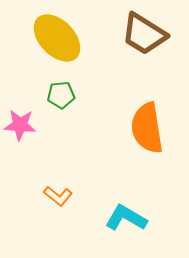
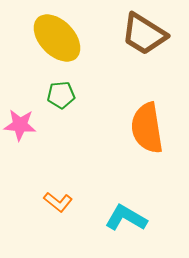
orange L-shape: moved 6 px down
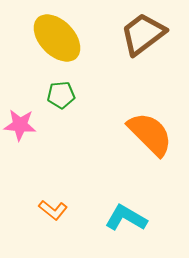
brown trapezoid: moved 1 px left; rotated 111 degrees clockwise
orange semicircle: moved 3 px right, 6 px down; rotated 144 degrees clockwise
orange L-shape: moved 5 px left, 8 px down
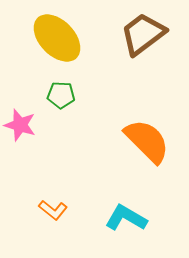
green pentagon: rotated 8 degrees clockwise
pink star: rotated 12 degrees clockwise
orange semicircle: moved 3 px left, 7 px down
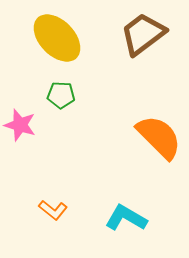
orange semicircle: moved 12 px right, 4 px up
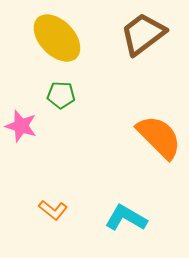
pink star: moved 1 px right, 1 px down
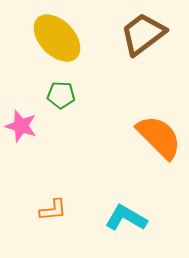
orange L-shape: rotated 44 degrees counterclockwise
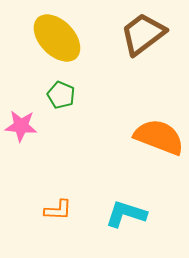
green pentagon: rotated 20 degrees clockwise
pink star: rotated 12 degrees counterclockwise
orange semicircle: rotated 24 degrees counterclockwise
orange L-shape: moved 5 px right; rotated 8 degrees clockwise
cyan L-shape: moved 4 px up; rotated 12 degrees counterclockwise
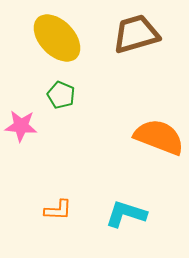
brown trapezoid: moved 7 px left; rotated 21 degrees clockwise
